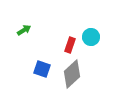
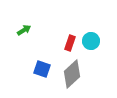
cyan circle: moved 4 px down
red rectangle: moved 2 px up
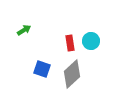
red rectangle: rotated 28 degrees counterclockwise
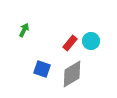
green arrow: rotated 32 degrees counterclockwise
red rectangle: rotated 49 degrees clockwise
gray diamond: rotated 12 degrees clockwise
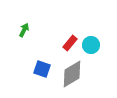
cyan circle: moved 4 px down
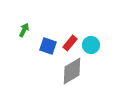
blue square: moved 6 px right, 23 px up
gray diamond: moved 3 px up
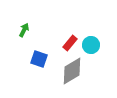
blue square: moved 9 px left, 13 px down
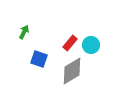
green arrow: moved 2 px down
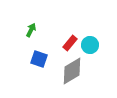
green arrow: moved 7 px right, 2 px up
cyan circle: moved 1 px left
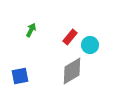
red rectangle: moved 6 px up
blue square: moved 19 px left, 17 px down; rotated 30 degrees counterclockwise
